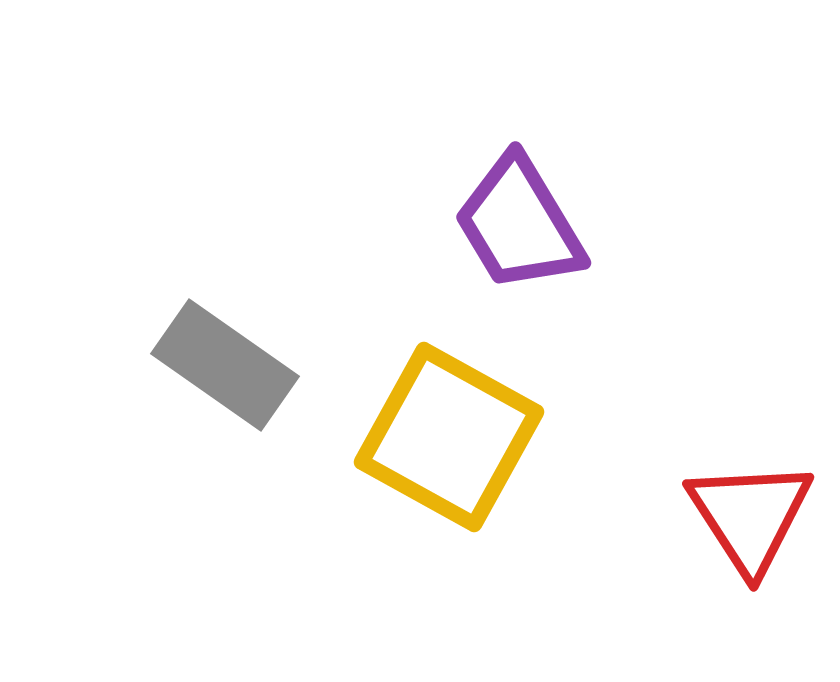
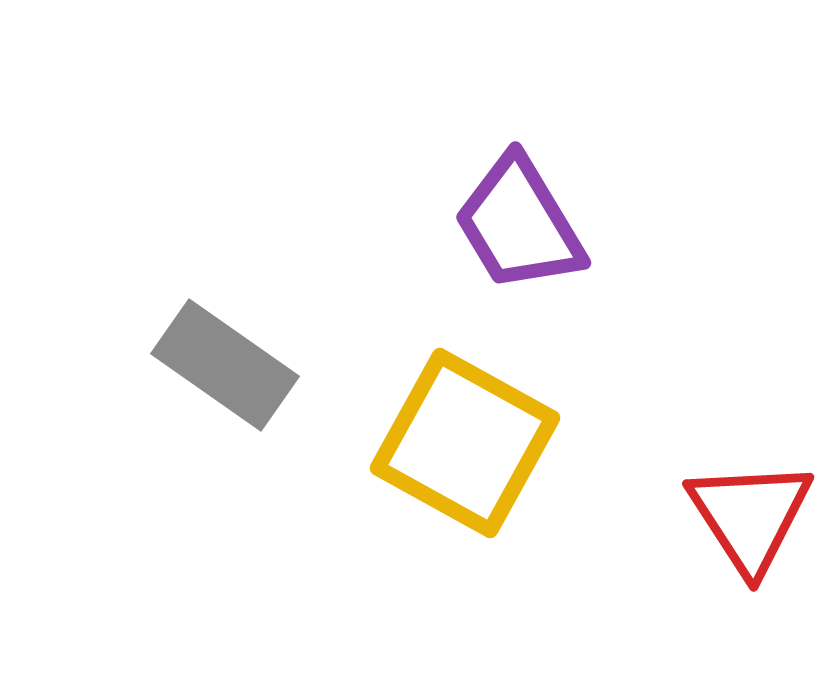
yellow square: moved 16 px right, 6 px down
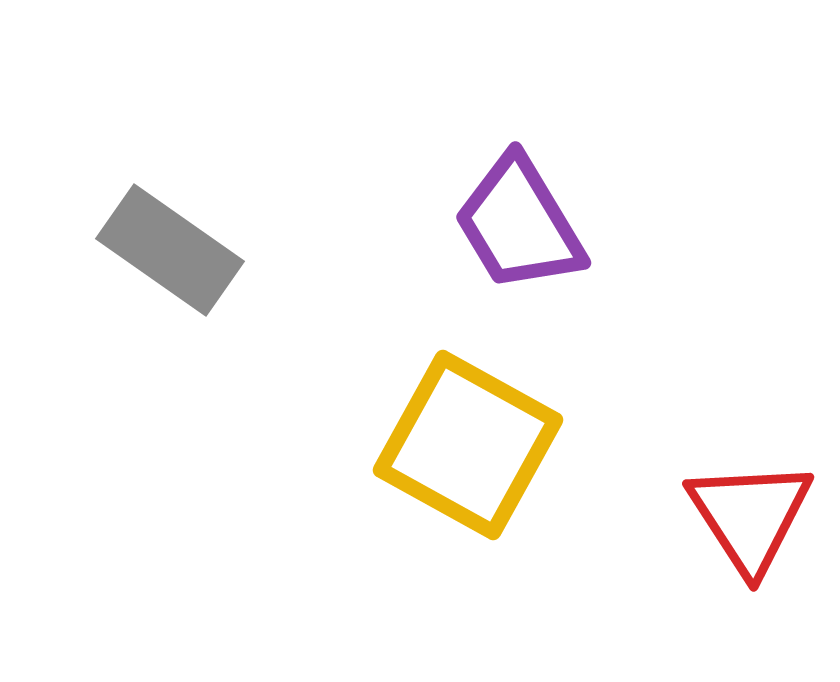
gray rectangle: moved 55 px left, 115 px up
yellow square: moved 3 px right, 2 px down
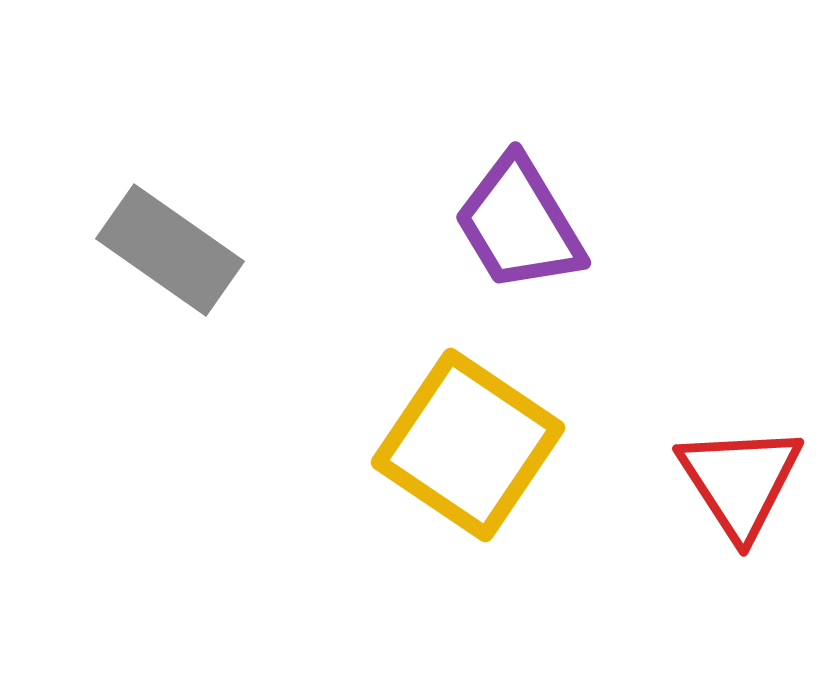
yellow square: rotated 5 degrees clockwise
red triangle: moved 10 px left, 35 px up
